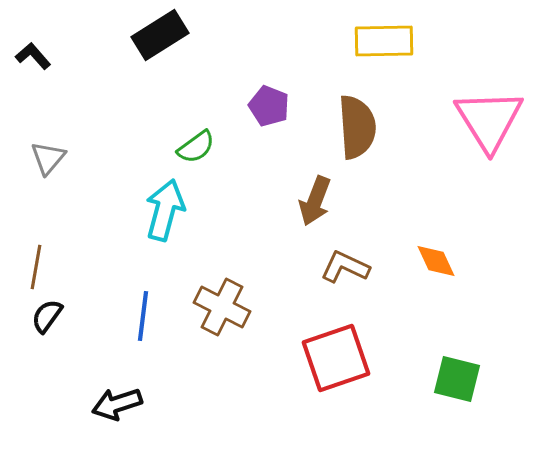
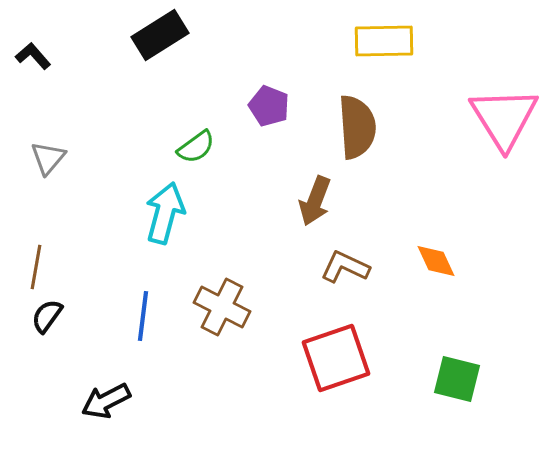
pink triangle: moved 15 px right, 2 px up
cyan arrow: moved 3 px down
black arrow: moved 11 px left, 3 px up; rotated 9 degrees counterclockwise
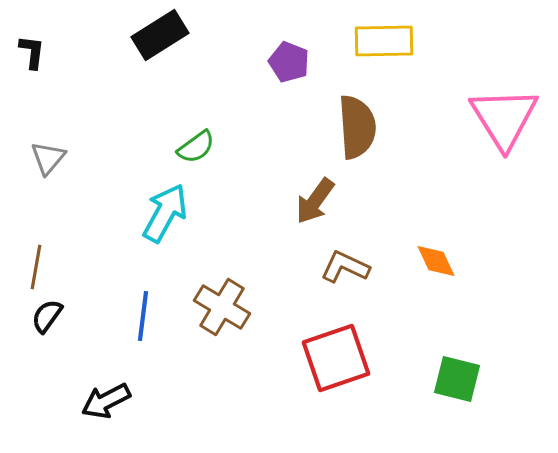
black L-shape: moved 1 px left, 4 px up; rotated 48 degrees clockwise
purple pentagon: moved 20 px right, 44 px up
brown arrow: rotated 15 degrees clockwise
cyan arrow: rotated 14 degrees clockwise
brown cross: rotated 4 degrees clockwise
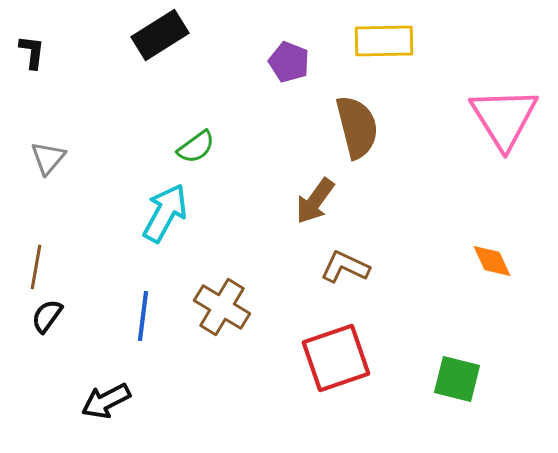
brown semicircle: rotated 10 degrees counterclockwise
orange diamond: moved 56 px right
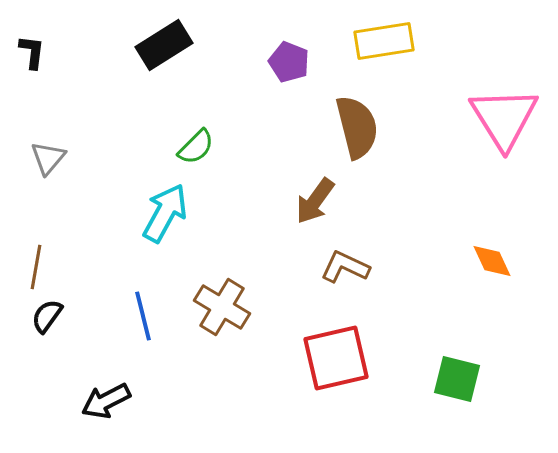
black rectangle: moved 4 px right, 10 px down
yellow rectangle: rotated 8 degrees counterclockwise
green semicircle: rotated 9 degrees counterclockwise
blue line: rotated 21 degrees counterclockwise
red square: rotated 6 degrees clockwise
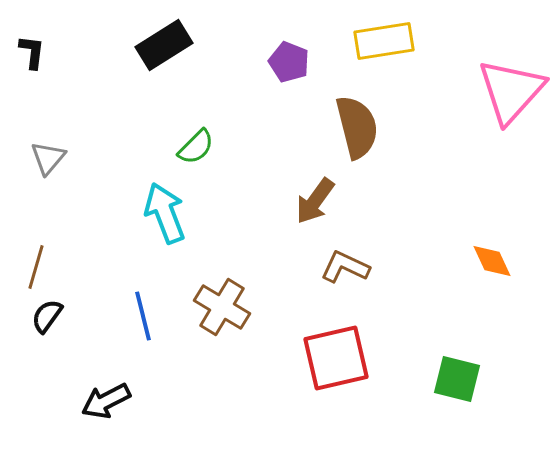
pink triangle: moved 7 px right, 27 px up; rotated 14 degrees clockwise
cyan arrow: rotated 50 degrees counterclockwise
brown line: rotated 6 degrees clockwise
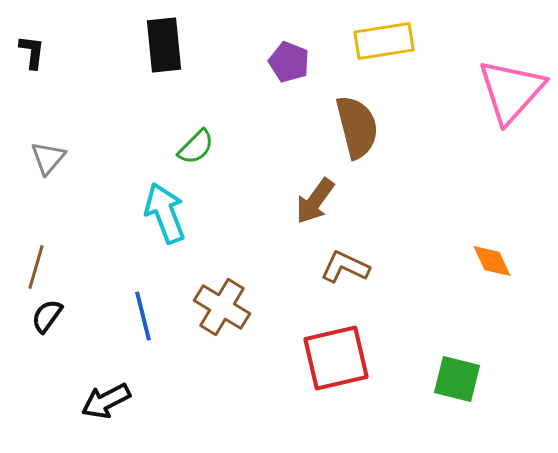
black rectangle: rotated 64 degrees counterclockwise
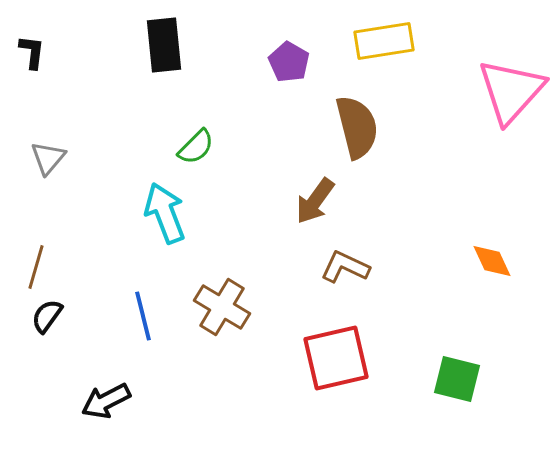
purple pentagon: rotated 9 degrees clockwise
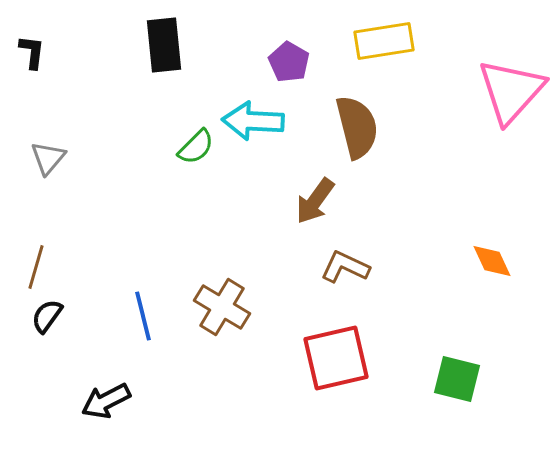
cyan arrow: moved 88 px right, 92 px up; rotated 66 degrees counterclockwise
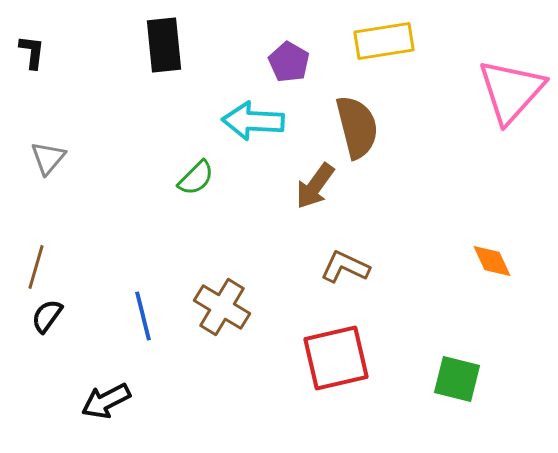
green semicircle: moved 31 px down
brown arrow: moved 15 px up
